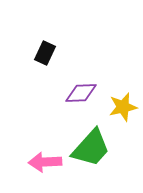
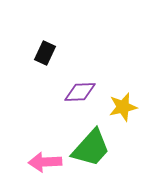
purple diamond: moved 1 px left, 1 px up
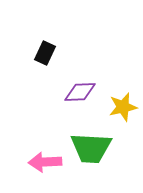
green trapezoid: rotated 51 degrees clockwise
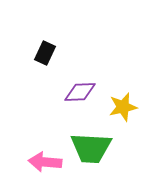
pink arrow: rotated 8 degrees clockwise
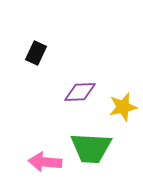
black rectangle: moved 9 px left
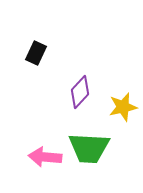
purple diamond: rotated 44 degrees counterclockwise
green trapezoid: moved 2 px left
pink arrow: moved 5 px up
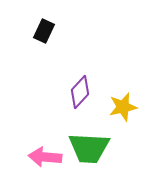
black rectangle: moved 8 px right, 22 px up
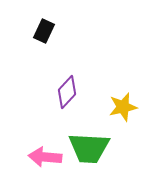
purple diamond: moved 13 px left
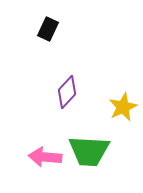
black rectangle: moved 4 px right, 2 px up
yellow star: rotated 12 degrees counterclockwise
green trapezoid: moved 3 px down
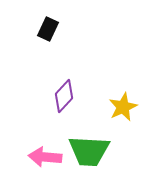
purple diamond: moved 3 px left, 4 px down
